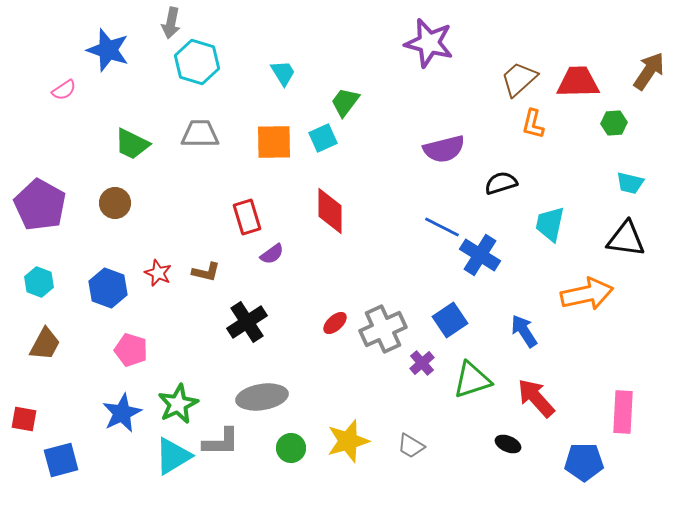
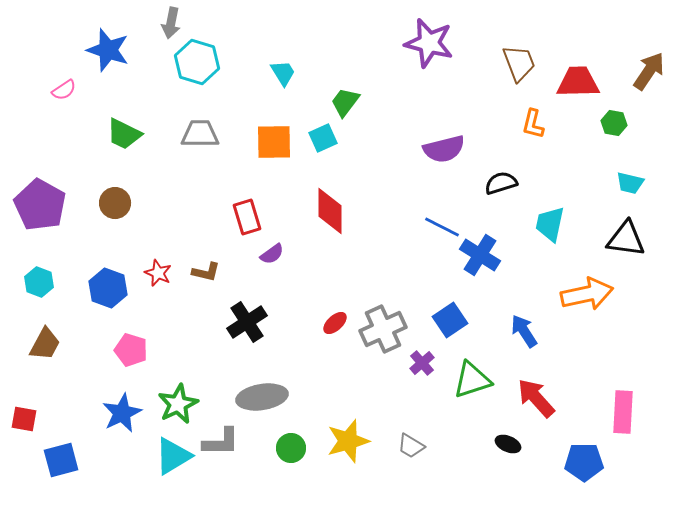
brown trapezoid at (519, 79): moved 16 px up; rotated 111 degrees clockwise
green hexagon at (614, 123): rotated 15 degrees clockwise
green trapezoid at (132, 144): moved 8 px left, 10 px up
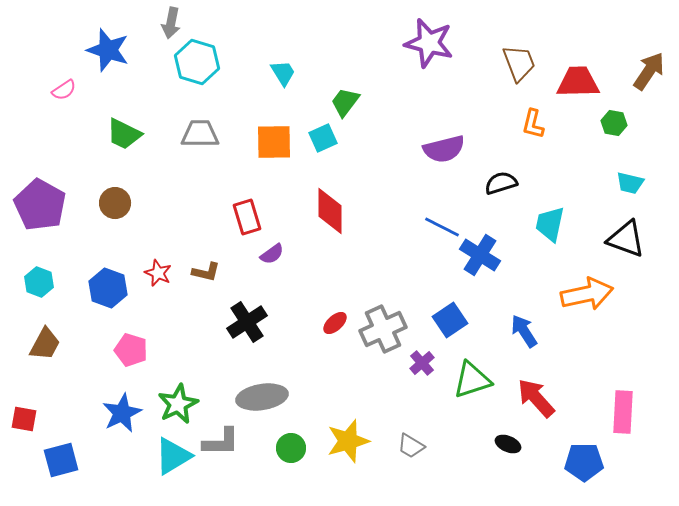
black triangle at (626, 239): rotated 12 degrees clockwise
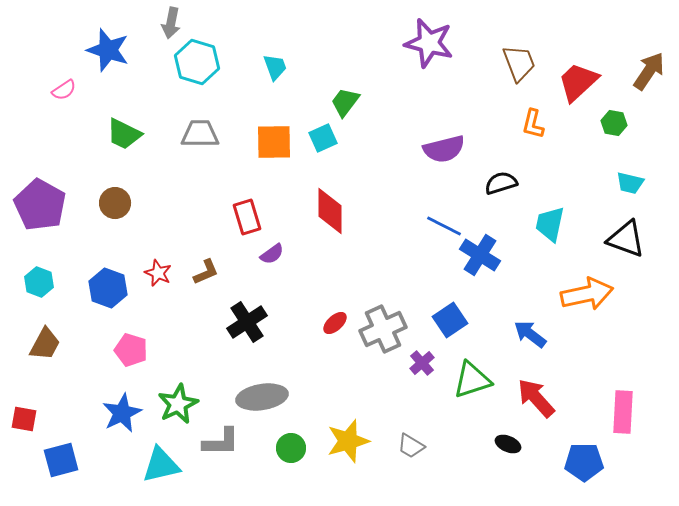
cyan trapezoid at (283, 73): moved 8 px left, 6 px up; rotated 12 degrees clockwise
red trapezoid at (578, 82): rotated 42 degrees counterclockwise
blue line at (442, 227): moved 2 px right, 1 px up
brown L-shape at (206, 272): rotated 36 degrees counterclockwise
blue arrow at (524, 331): moved 6 px right, 3 px down; rotated 20 degrees counterclockwise
cyan triangle at (173, 456): moved 12 px left, 9 px down; rotated 18 degrees clockwise
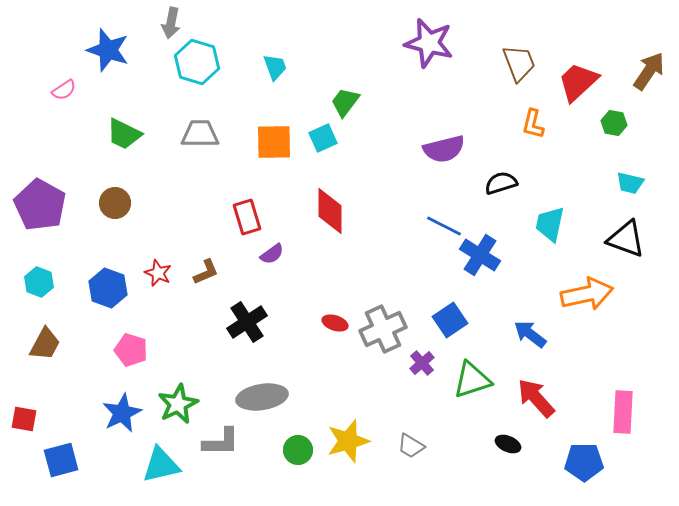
red ellipse at (335, 323): rotated 60 degrees clockwise
green circle at (291, 448): moved 7 px right, 2 px down
